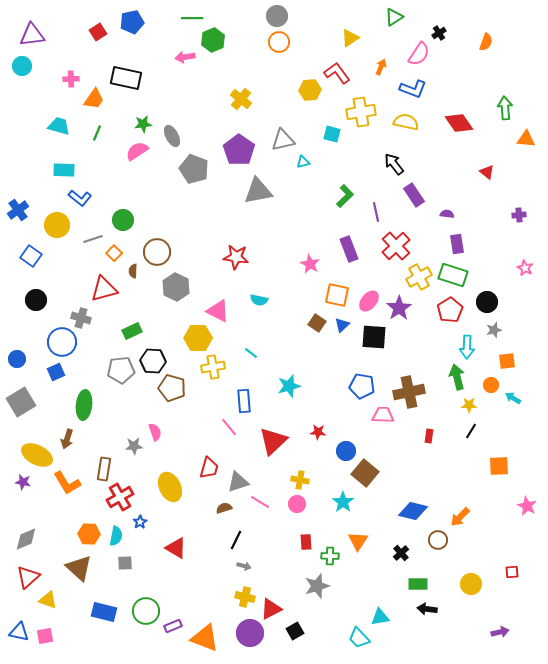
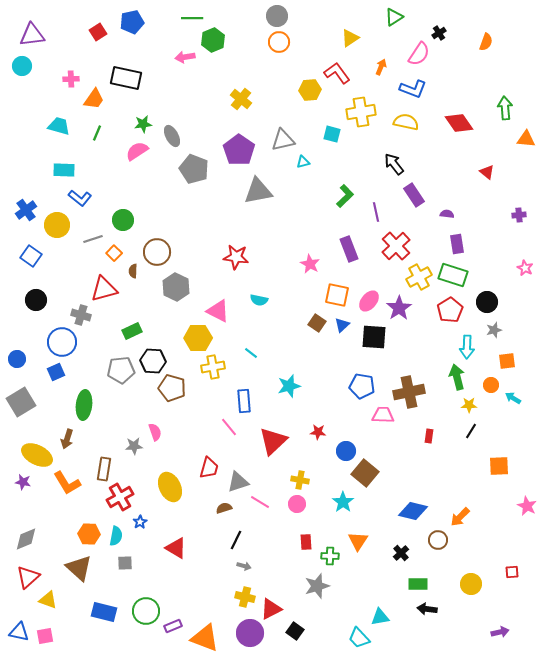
blue cross at (18, 210): moved 8 px right
gray cross at (81, 318): moved 3 px up
black square at (295, 631): rotated 24 degrees counterclockwise
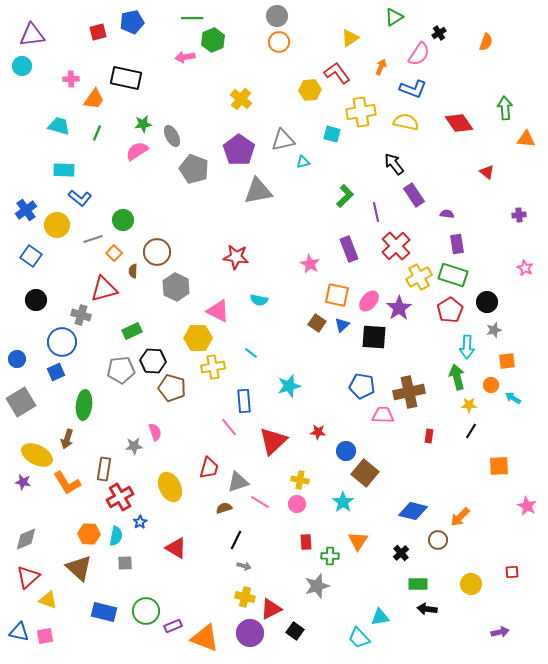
red square at (98, 32): rotated 18 degrees clockwise
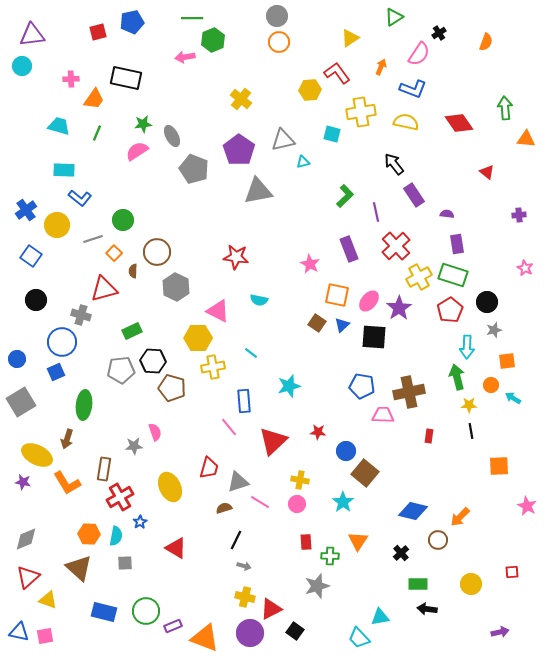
black line at (471, 431): rotated 42 degrees counterclockwise
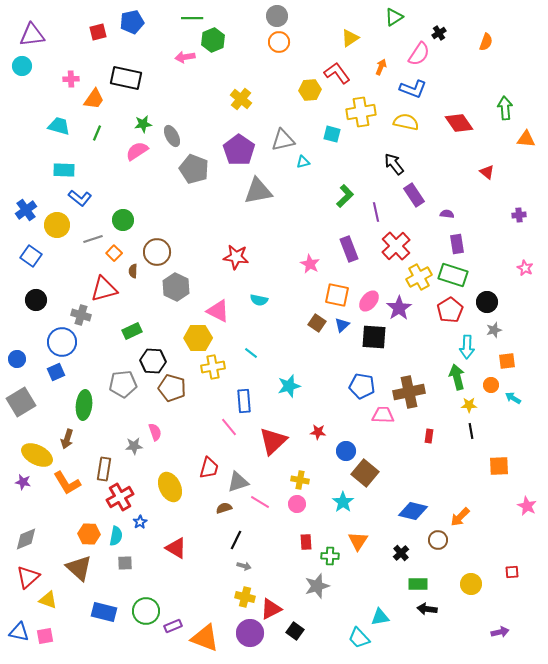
gray pentagon at (121, 370): moved 2 px right, 14 px down
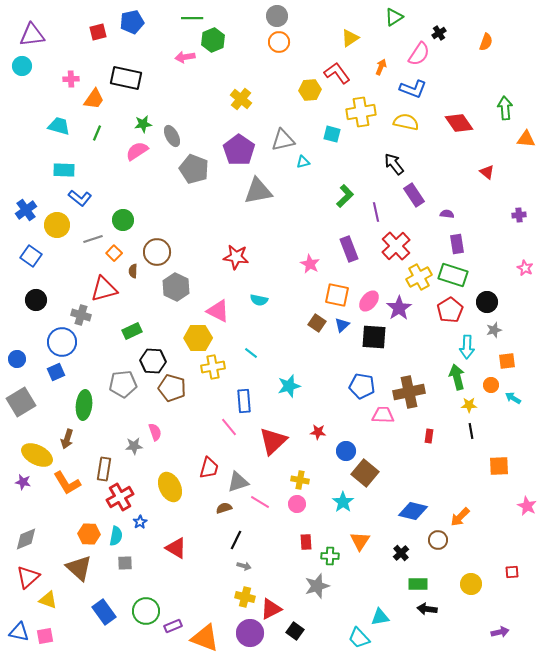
orange triangle at (358, 541): moved 2 px right
blue rectangle at (104, 612): rotated 40 degrees clockwise
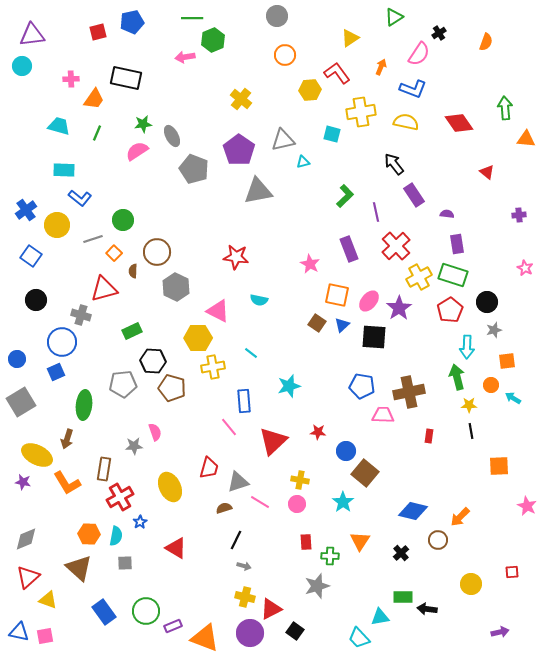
orange circle at (279, 42): moved 6 px right, 13 px down
green rectangle at (418, 584): moved 15 px left, 13 px down
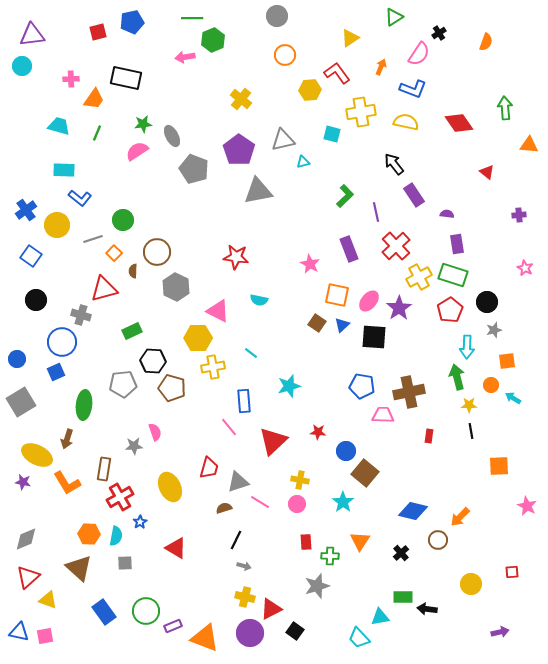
orange triangle at (526, 139): moved 3 px right, 6 px down
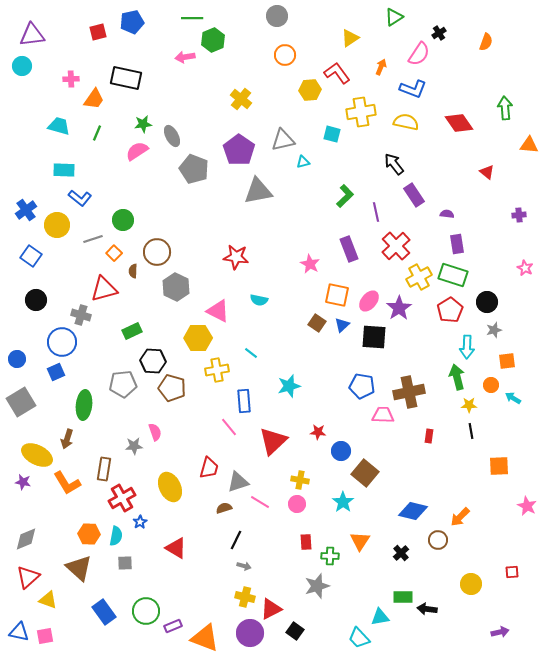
yellow cross at (213, 367): moved 4 px right, 3 px down
blue circle at (346, 451): moved 5 px left
red cross at (120, 497): moved 2 px right, 1 px down
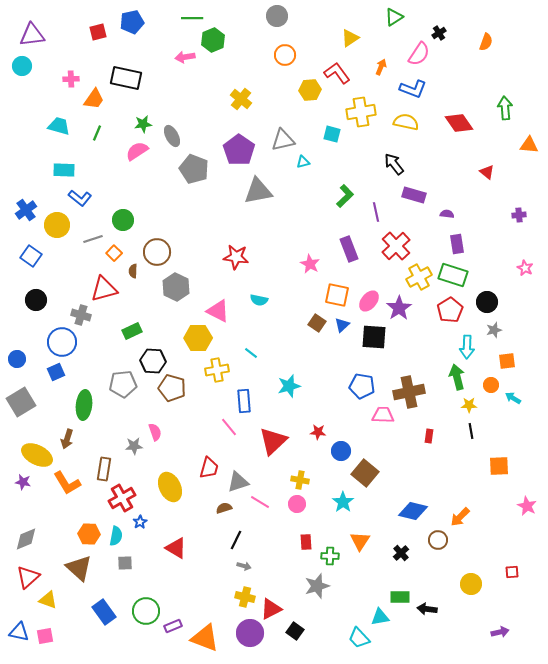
purple rectangle at (414, 195): rotated 40 degrees counterclockwise
green rectangle at (403, 597): moved 3 px left
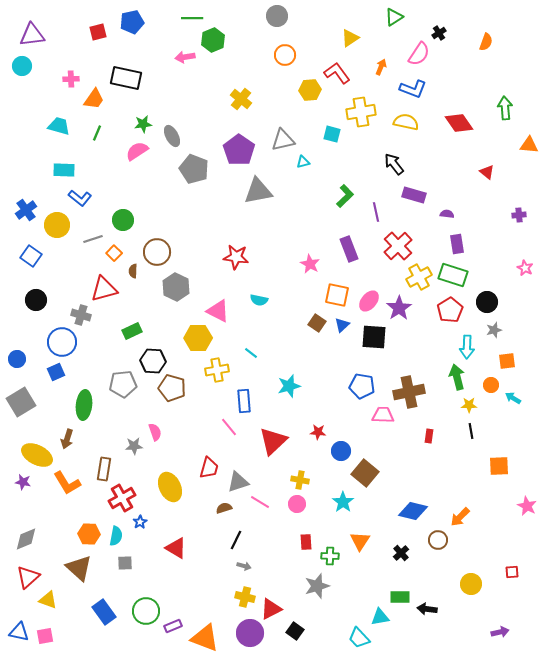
red cross at (396, 246): moved 2 px right
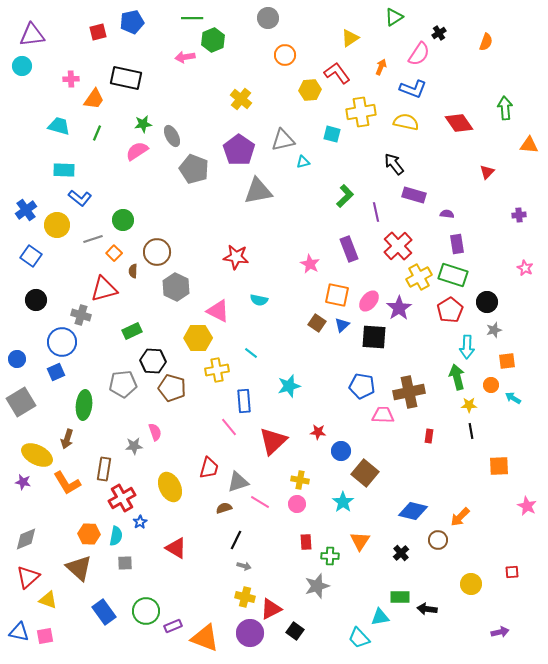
gray circle at (277, 16): moved 9 px left, 2 px down
red triangle at (487, 172): rotated 35 degrees clockwise
